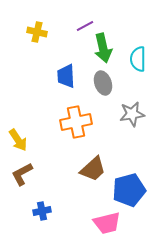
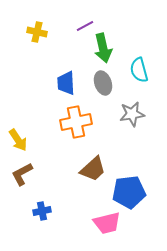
cyan semicircle: moved 1 px right, 11 px down; rotated 15 degrees counterclockwise
blue trapezoid: moved 7 px down
blue pentagon: moved 2 px down; rotated 8 degrees clockwise
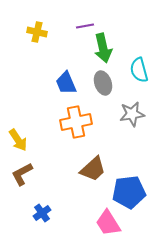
purple line: rotated 18 degrees clockwise
blue trapezoid: rotated 20 degrees counterclockwise
blue cross: moved 2 px down; rotated 24 degrees counterclockwise
pink trapezoid: moved 1 px right; rotated 72 degrees clockwise
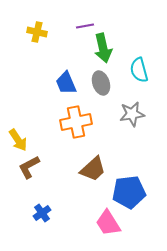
gray ellipse: moved 2 px left
brown L-shape: moved 7 px right, 7 px up
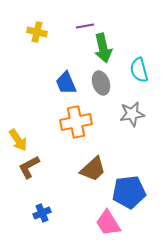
blue cross: rotated 12 degrees clockwise
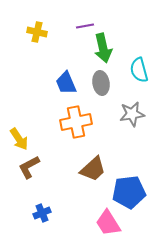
gray ellipse: rotated 10 degrees clockwise
yellow arrow: moved 1 px right, 1 px up
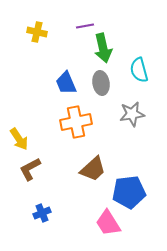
brown L-shape: moved 1 px right, 2 px down
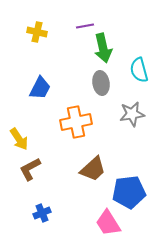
blue trapezoid: moved 26 px left, 5 px down; rotated 130 degrees counterclockwise
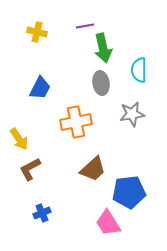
cyan semicircle: rotated 15 degrees clockwise
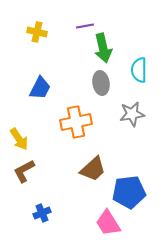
brown L-shape: moved 6 px left, 2 px down
